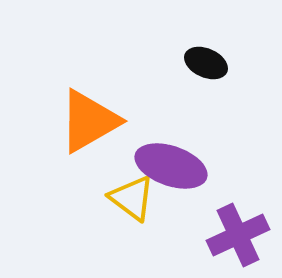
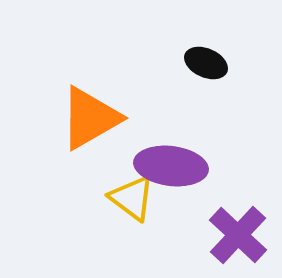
orange triangle: moved 1 px right, 3 px up
purple ellipse: rotated 12 degrees counterclockwise
purple cross: rotated 22 degrees counterclockwise
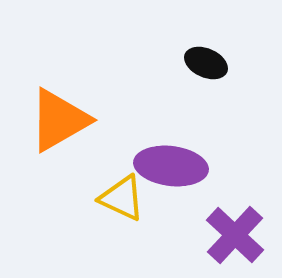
orange triangle: moved 31 px left, 2 px down
yellow triangle: moved 10 px left; rotated 12 degrees counterclockwise
purple cross: moved 3 px left
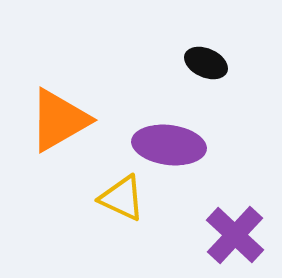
purple ellipse: moved 2 px left, 21 px up
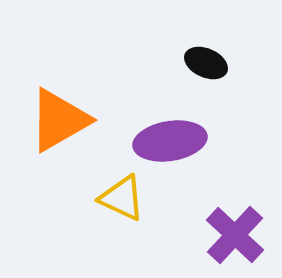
purple ellipse: moved 1 px right, 4 px up; rotated 16 degrees counterclockwise
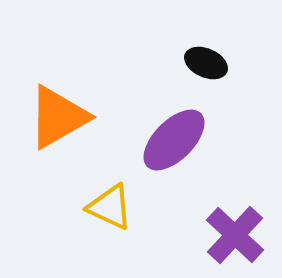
orange triangle: moved 1 px left, 3 px up
purple ellipse: moved 4 px right, 1 px up; rotated 36 degrees counterclockwise
yellow triangle: moved 12 px left, 9 px down
